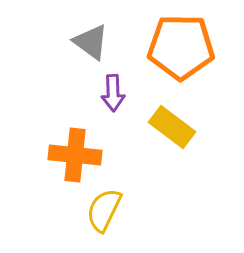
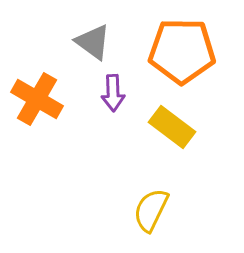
gray triangle: moved 2 px right
orange pentagon: moved 1 px right, 4 px down
orange cross: moved 38 px left, 56 px up; rotated 24 degrees clockwise
yellow semicircle: moved 47 px right
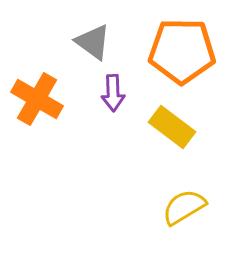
yellow semicircle: moved 33 px right, 3 px up; rotated 33 degrees clockwise
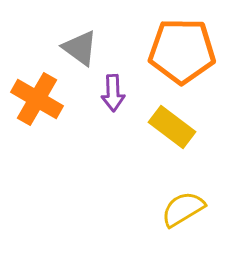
gray triangle: moved 13 px left, 6 px down
yellow semicircle: moved 1 px left, 2 px down
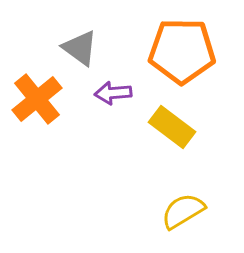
purple arrow: rotated 87 degrees clockwise
orange cross: rotated 21 degrees clockwise
yellow semicircle: moved 2 px down
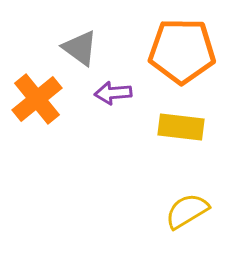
yellow rectangle: moved 9 px right; rotated 30 degrees counterclockwise
yellow semicircle: moved 4 px right
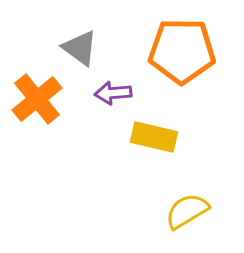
yellow rectangle: moved 27 px left, 10 px down; rotated 6 degrees clockwise
